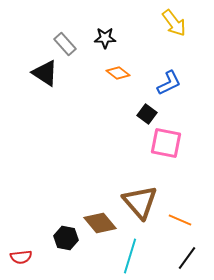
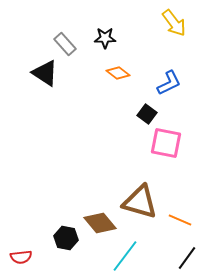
brown triangle: rotated 33 degrees counterclockwise
cyan line: moved 5 px left; rotated 20 degrees clockwise
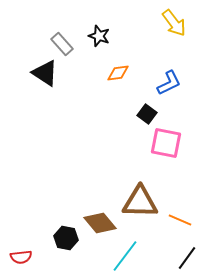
black star: moved 6 px left, 2 px up; rotated 20 degrees clockwise
gray rectangle: moved 3 px left
orange diamond: rotated 45 degrees counterclockwise
brown triangle: rotated 15 degrees counterclockwise
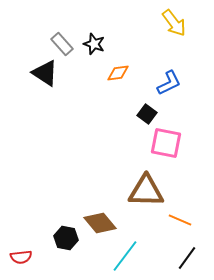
black star: moved 5 px left, 8 px down
brown triangle: moved 6 px right, 11 px up
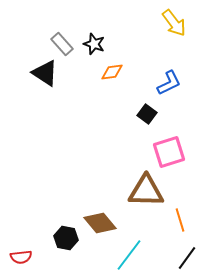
orange diamond: moved 6 px left, 1 px up
pink square: moved 3 px right, 9 px down; rotated 28 degrees counterclockwise
orange line: rotated 50 degrees clockwise
cyan line: moved 4 px right, 1 px up
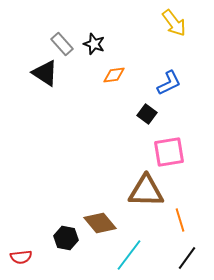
orange diamond: moved 2 px right, 3 px down
pink square: rotated 8 degrees clockwise
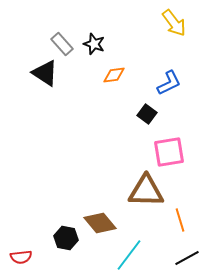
black line: rotated 25 degrees clockwise
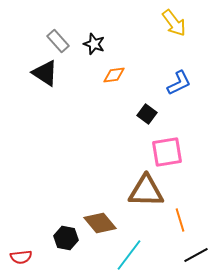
gray rectangle: moved 4 px left, 3 px up
blue L-shape: moved 10 px right
pink square: moved 2 px left
black line: moved 9 px right, 3 px up
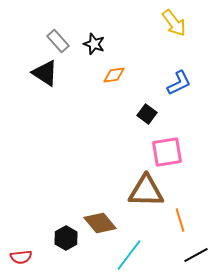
black hexagon: rotated 20 degrees clockwise
